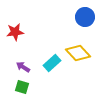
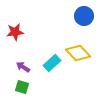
blue circle: moved 1 px left, 1 px up
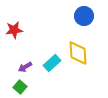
red star: moved 1 px left, 2 px up
yellow diamond: rotated 40 degrees clockwise
purple arrow: moved 2 px right; rotated 64 degrees counterclockwise
green square: moved 2 px left; rotated 24 degrees clockwise
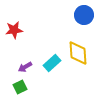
blue circle: moved 1 px up
green square: rotated 24 degrees clockwise
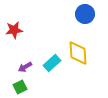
blue circle: moved 1 px right, 1 px up
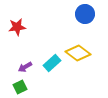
red star: moved 3 px right, 3 px up
yellow diamond: rotated 50 degrees counterclockwise
